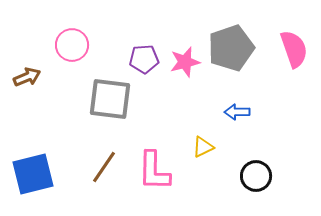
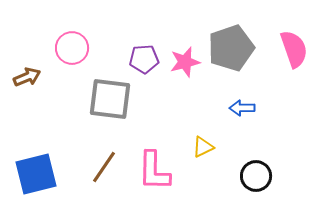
pink circle: moved 3 px down
blue arrow: moved 5 px right, 4 px up
blue square: moved 3 px right
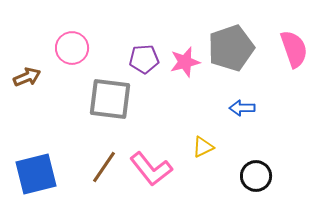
pink L-shape: moved 3 px left, 2 px up; rotated 39 degrees counterclockwise
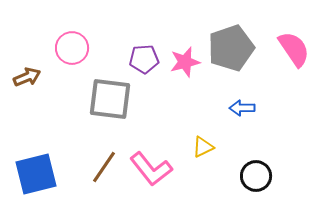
pink semicircle: rotated 15 degrees counterclockwise
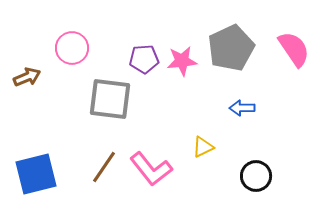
gray pentagon: rotated 6 degrees counterclockwise
pink star: moved 3 px left, 1 px up; rotated 8 degrees clockwise
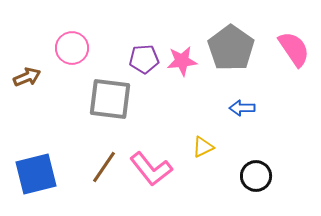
gray pentagon: rotated 12 degrees counterclockwise
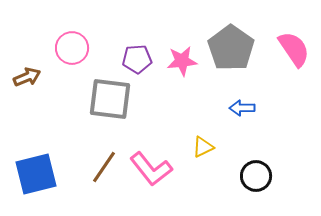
purple pentagon: moved 7 px left
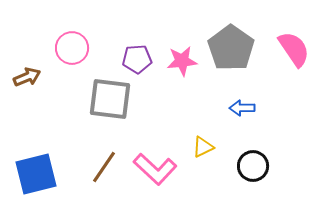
pink L-shape: moved 4 px right; rotated 9 degrees counterclockwise
black circle: moved 3 px left, 10 px up
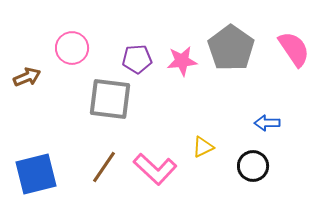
blue arrow: moved 25 px right, 15 px down
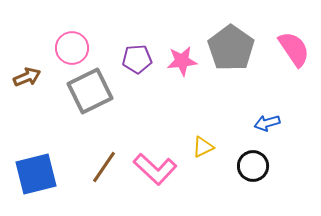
gray square: moved 20 px left, 8 px up; rotated 33 degrees counterclockwise
blue arrow: rotated 15 degrees counterclockwise
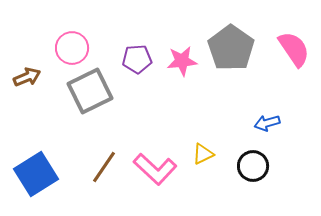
yellow triangle: moved 7 px down
blue square: rotated 18 degrees counterclockwise
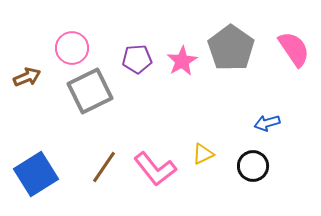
pink star: rotated 24 degrees counterclockwise
pink L-shape: rotated 9 degrees clockwise
